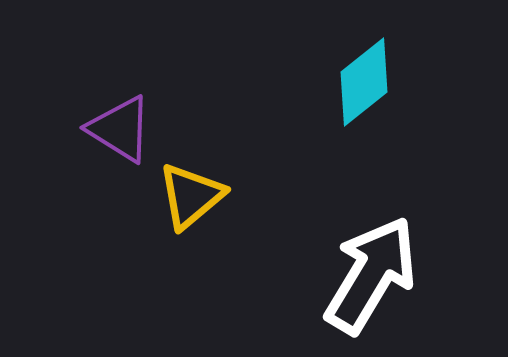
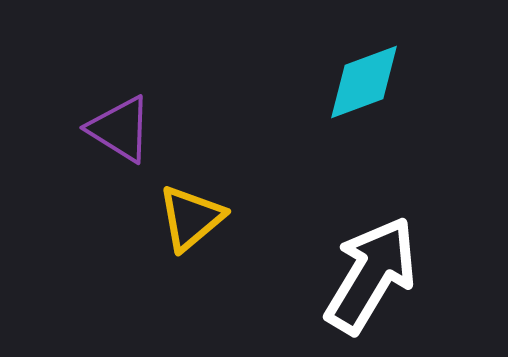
cyan diamond: rotated 18 degrees clockwise
yellow triangle: moved 22 px down
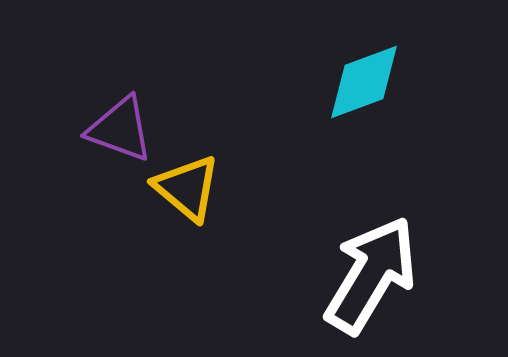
purple triangle: rotated 12 degrees counterclockwise
yellow triangle: moved 4 px left, 30 px up; rotated 40 degrees counterclockwise
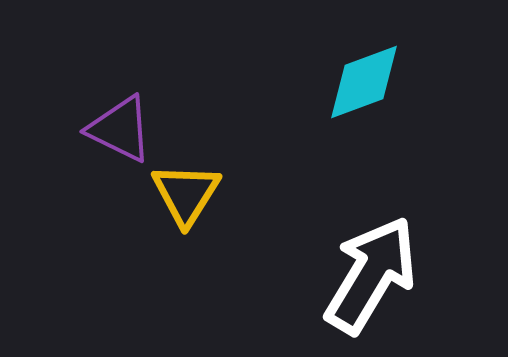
purple triangle: rotated 6 degrees clockwise
yellow triangle: moved 1 px left, 6 px down; rotated 22 degrees clockwise
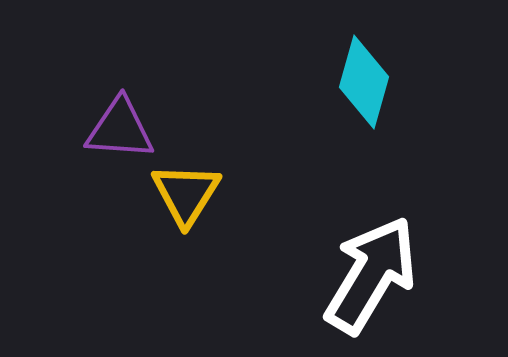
cyan diamond: rotated 54 degrees counterclockwise
purple triangle: rotated 22 degrees counterclockwise
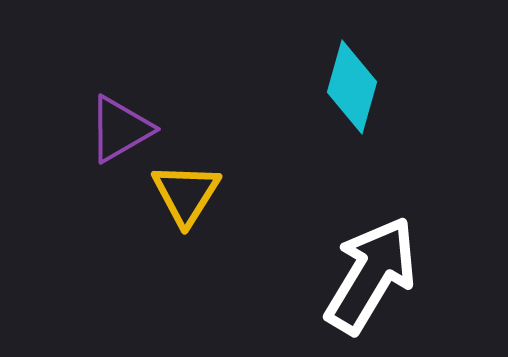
cyan diamond: moved 12 px left, 5 px down
purple triangle: rotated 34 degrees counterclockwise
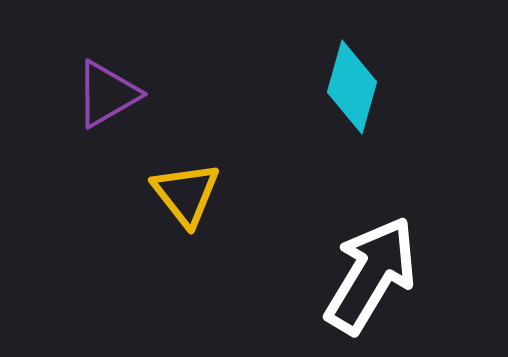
purple triangle: moved 13 px left, 35 px up
yellow triangle: rotated 10 degrees counterclockwise
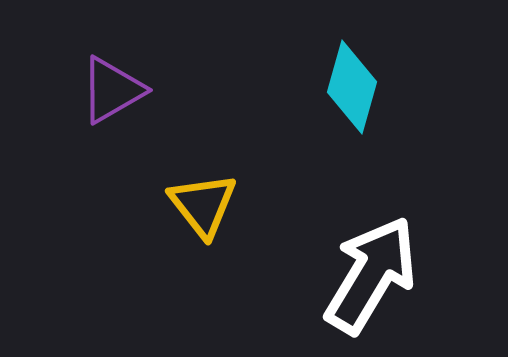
purple triangle: moved 5 px right, 4 px up
yellow triangle: moved 17 px right, 11 px down
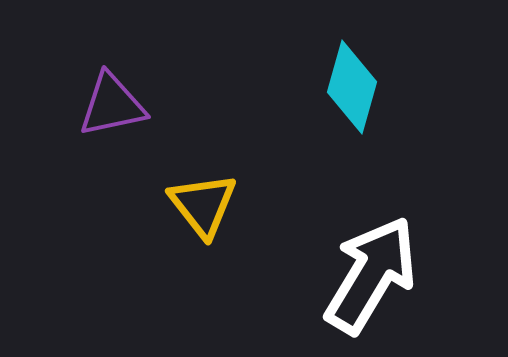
purple triangle: moved 15 px down; rotated 18 degrees clockwise
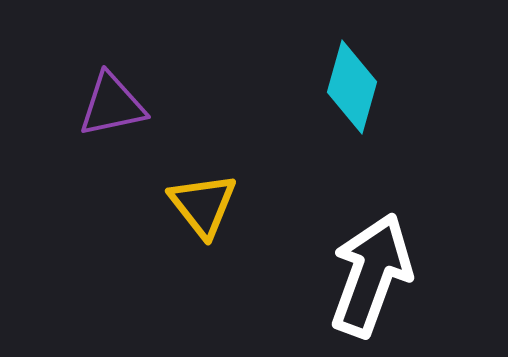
white arrow: rotated 11 degrees counterclockwise
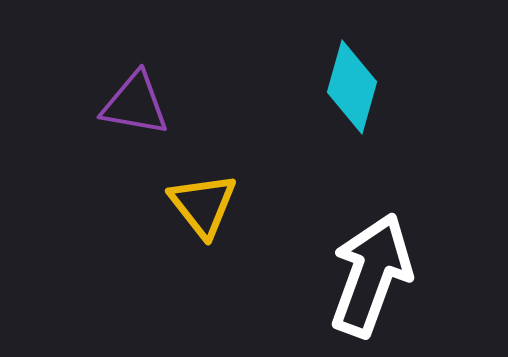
purple triangle: moved 23 px right, 1 px up; rotated 22 degrees clockwise
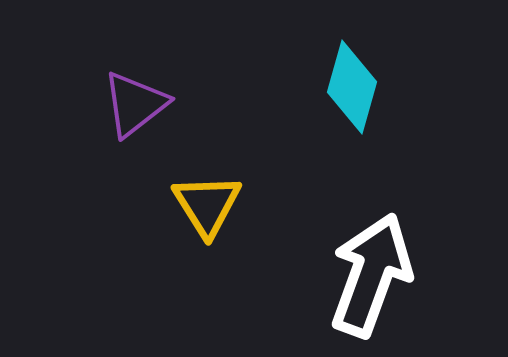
purple triangle: rotated 48 degrees counterclockwise
yellow triangle: moved 4 px right; rotated 6 degrees clockwise
